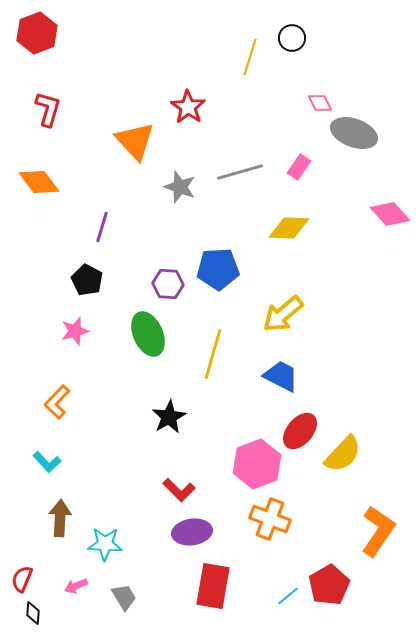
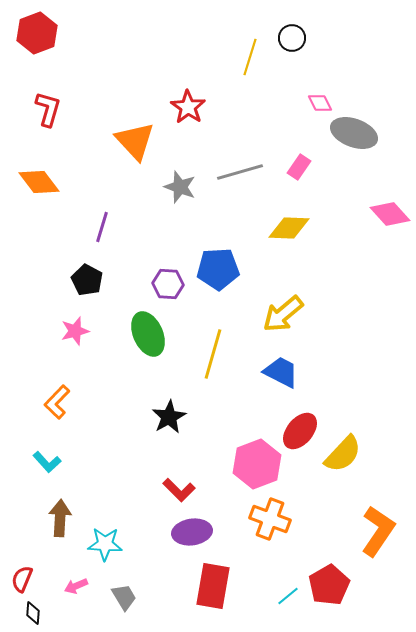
blue trapezoid at (281, 376): moved 4 px up
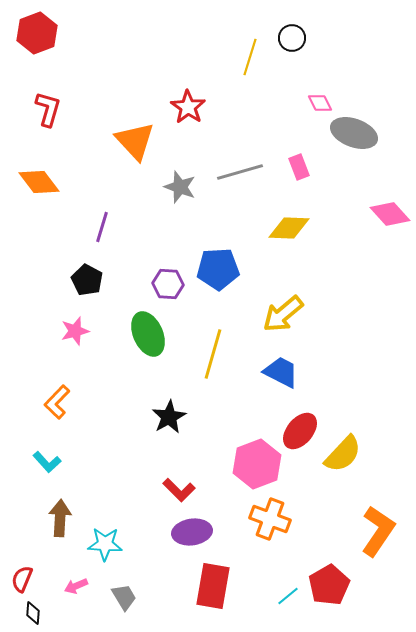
pink rectangle at (299, 167): rotated 55 degrees counterclockwise
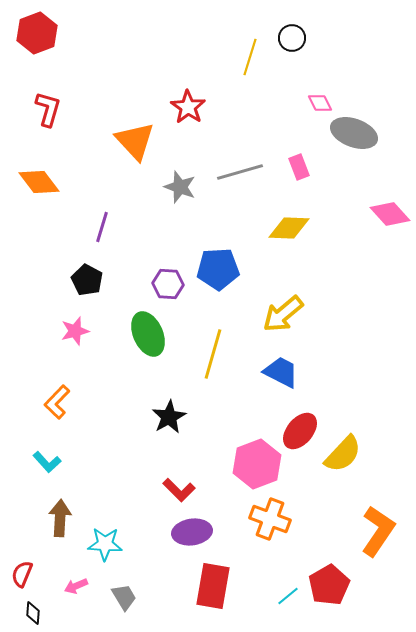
red semicircle at (22, 579): moved 5 px up
